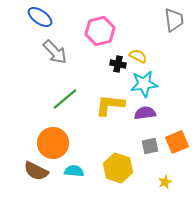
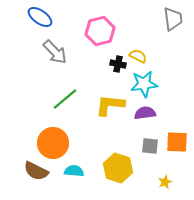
gray trapezoid: moved 1 px left, 1 px up
orange square: rotated 25 degrees clockwise
gray square: rotated 18 degrees clockwise
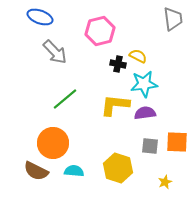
blue ellipse: rotated 15 degrees counterclockwise
yellow L-shape: moved 5 px right
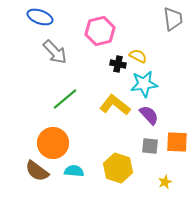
yellow L-shape: rotated 32 degrees clockwise
purple semicircle: moved 4 px right, 2 px down; rotated 55 degrees clockwise
brown semicircle: moved 1 px right; rotated 10 degrees clockwise
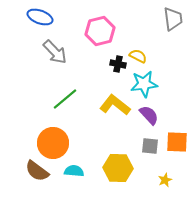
yellow hexagon: rotated 16 degrees counterclockwise
yellow star: moved 2 px up
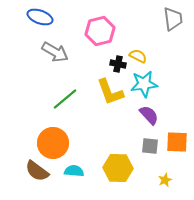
gray arrow: rotated 16 degrees counterclockwise
yellow L-shape: moved 5 px left, 13 px up; rotated 148 degrees counterclockwise
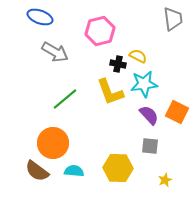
orange square: moved 30 px up; rotated 25 degrees clockwise
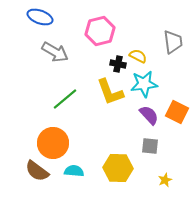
gray trapezoid: moved 23 px down
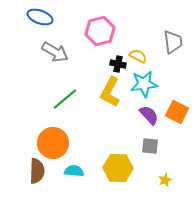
yellow L-shape: rotated 48 degrees clockwise
brown semicircle: rotated 125 degrees counterclockwise
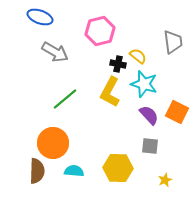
yellow semicircle: rotated 12 degrees clockwise
cyan star: rotated 24 degrees clockwise
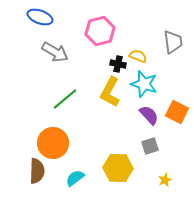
yellow semicircle: rotated 18 degrees counterclockwise
gray square: rotated 24 degrees counterclockwise
cyan semicircle: moved 1 px right, 7 px down; rotated 42 degrees counterclockwise
